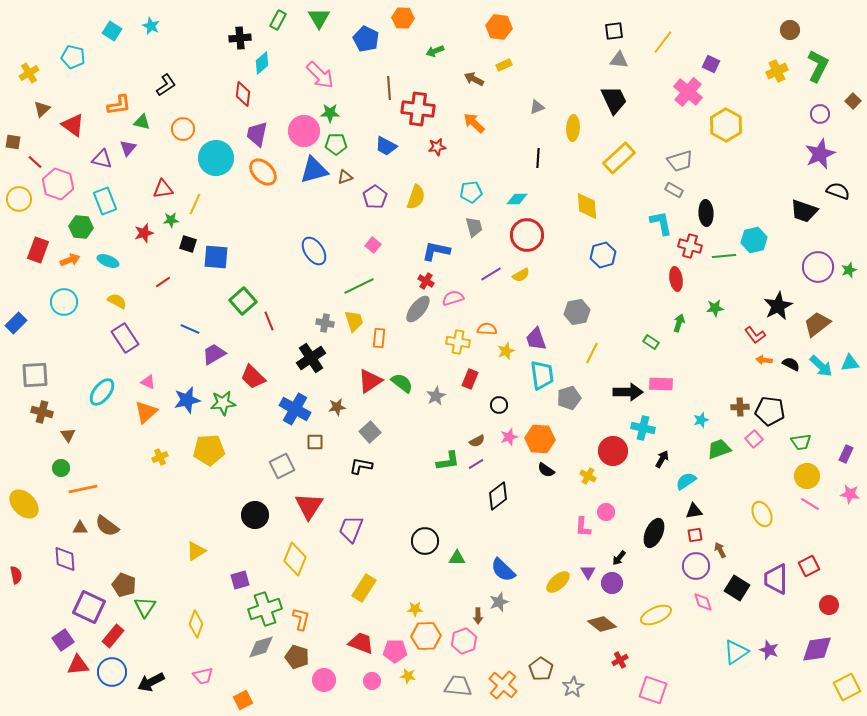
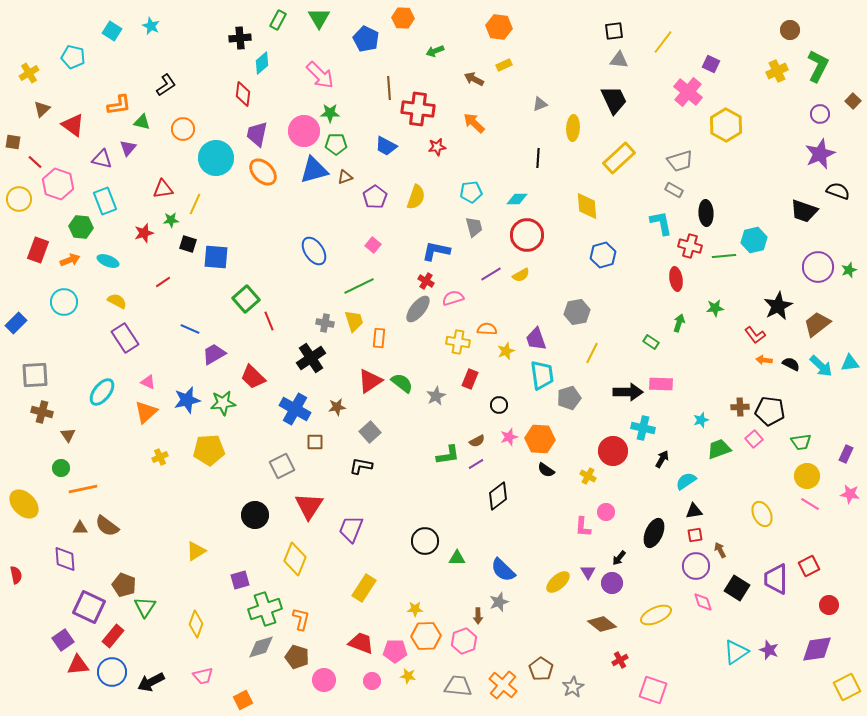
gray triangle at (537, 107): moved 3 px right, 3 px up
green square at (243, 301): moved 3 px right, 2 px up
green L-shape at (448, 461): moved 6 px up
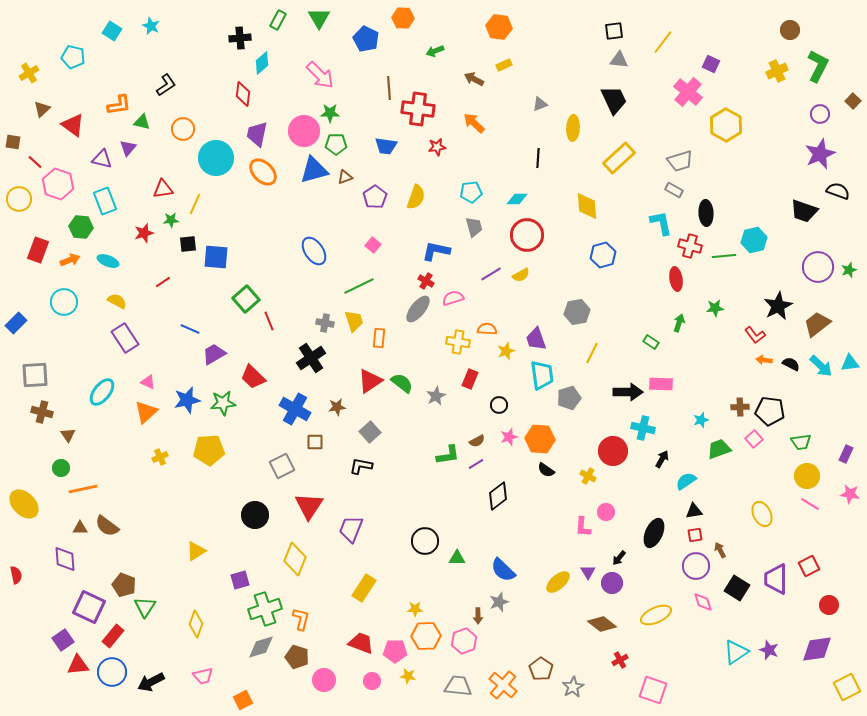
blue trapezoid at (386, 146): rotated 20 degrees counterclockwise
black square at (188, 244): rotated 24 degrees counterclockwise
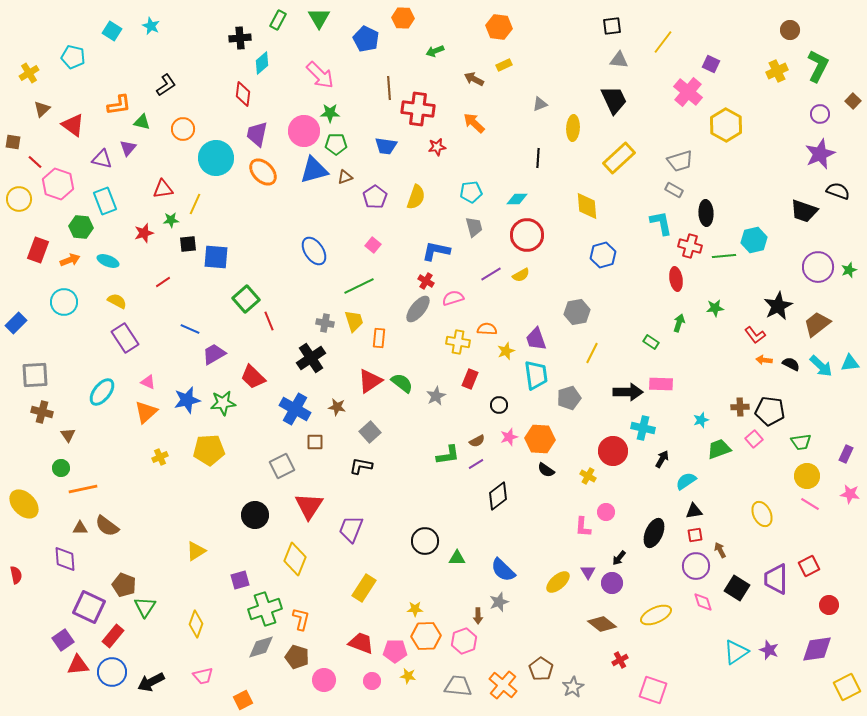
black square at (614, 31): moved 2 px left, 5 px up
cyan trapezoid at (542, 375): moved 6 px left
brown star at (337, 407): rotated 18 degrees clockwise
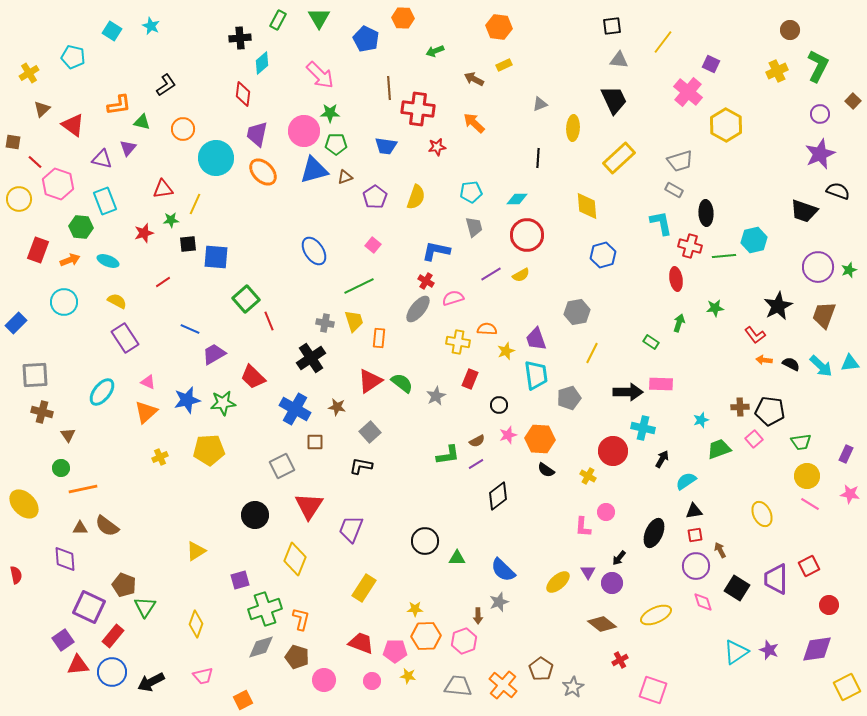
brown trapezoid at (817, 324): moved 7 px right, 9 px up; rotated 32 degrees counterclockwise
pink star at (509, 437): moved 1 px left, 2 px up
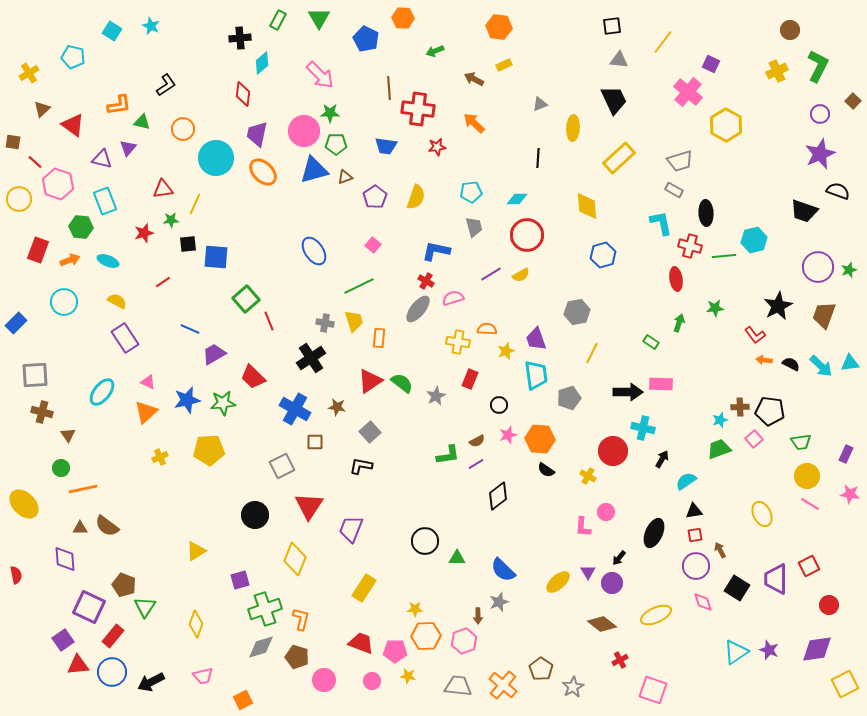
cyan star at (701, 420): moved 19 px right
yellow square at (847, 687): moved 2 px left, 3 px up
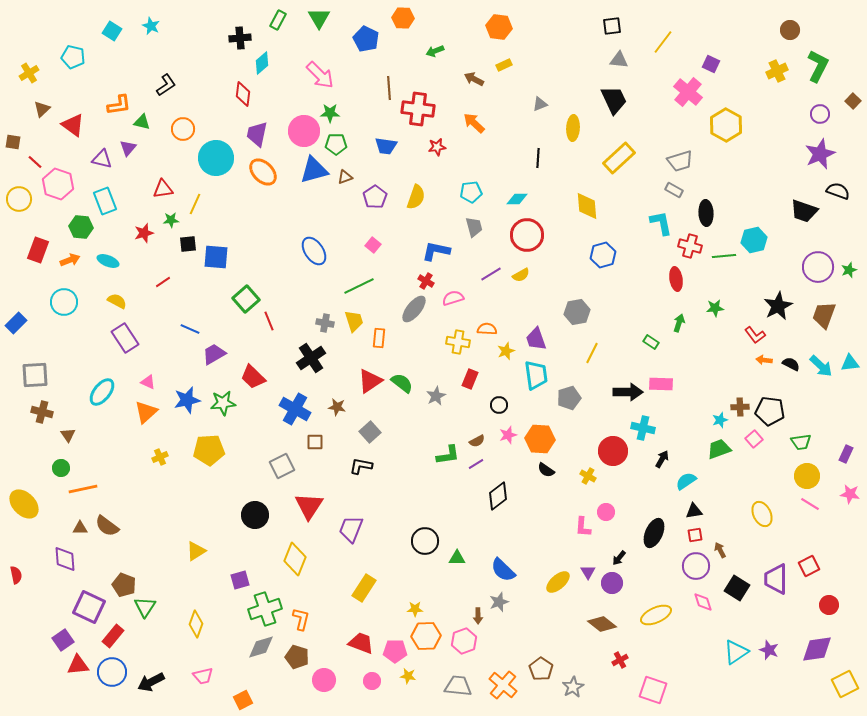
gray ellipse at (418, 309): moved 4 px left
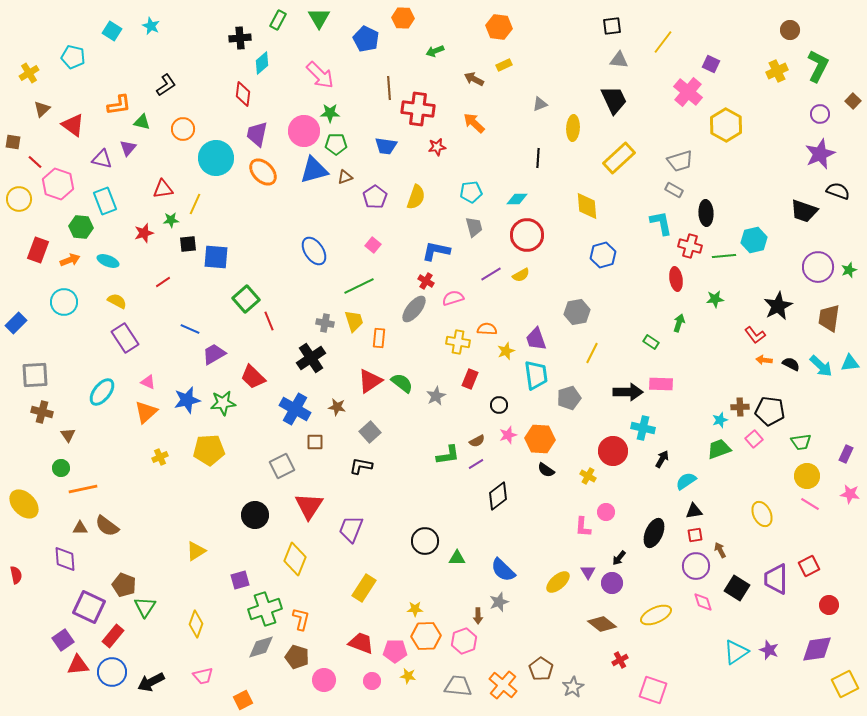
green star at (715, 308): moved 9 px up
brown trapezoid at (824, 315): moved 5 px right, 3 px down; rotated 12 degrees counterclockwise
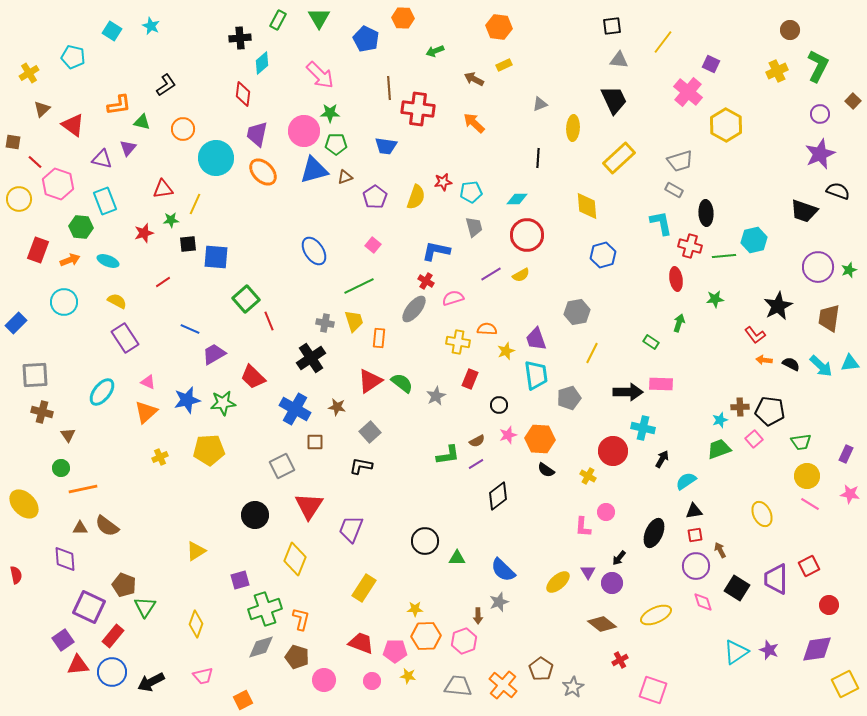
red star at (437, 147): moved 6 px right, 35 px down
